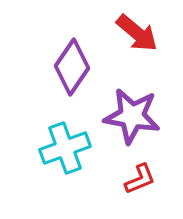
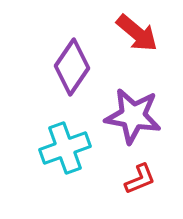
purple star: moved 1 px right
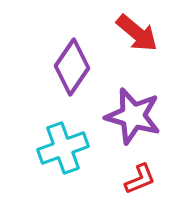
purple star: rotated 6 degrees clockwise
cyan cross: moved 2 px left
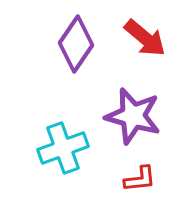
red arrow: moved 8 px right, 5 px down
purple diamond: moved 4 px right, 23 px up
red L-shape: rotated 16 degrees clockwise
